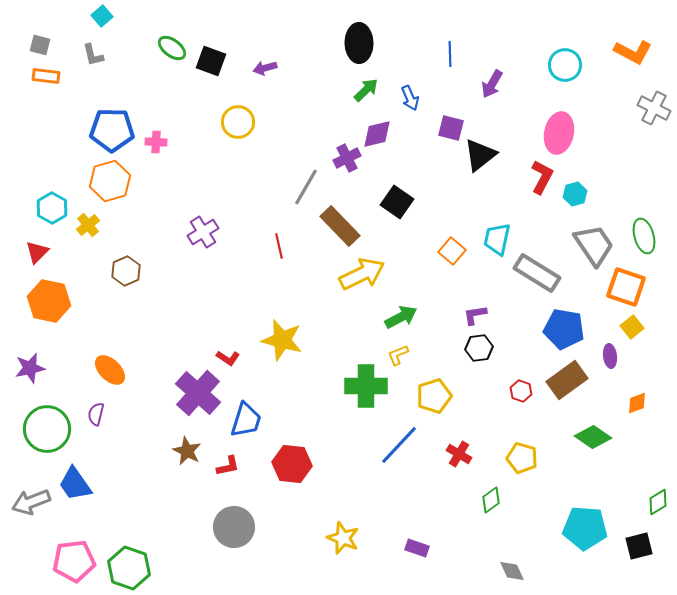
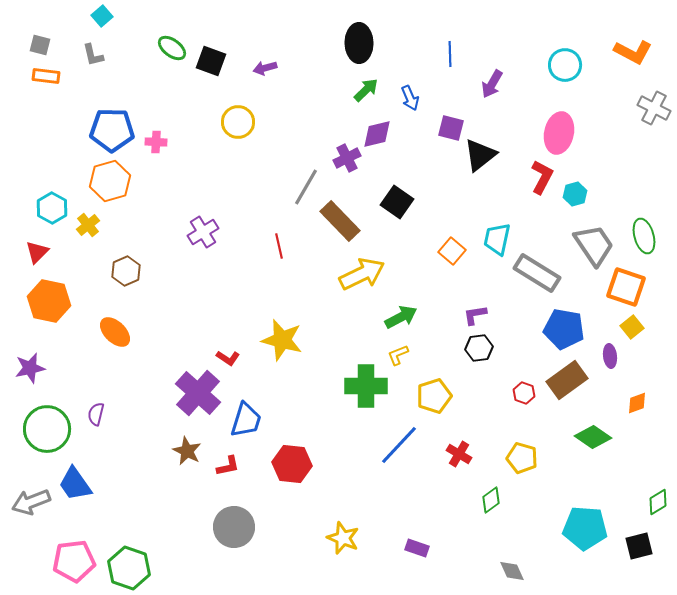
brown rectangle at (340, 226): moved 5 px up
orange ellipse at (110, 370): moved 5 px right, 38 px up
red hexagon at (521, 391): moved 3 px right, 2 px down
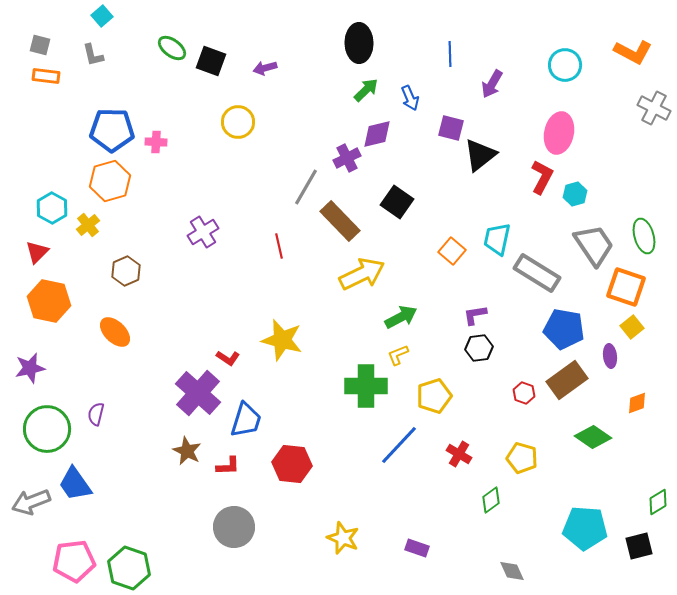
red L-shape at (228, 466): rotated 10 degrees clockwise
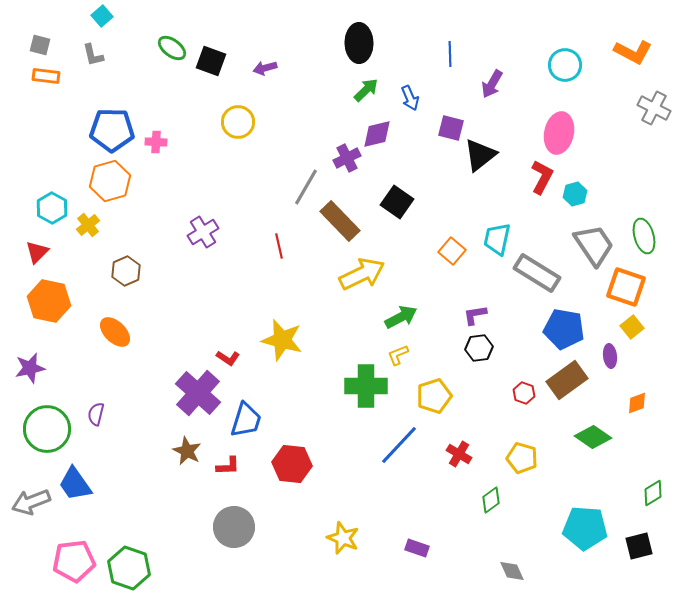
green diamond at (658, 502): moved 5 px left, 9 px up
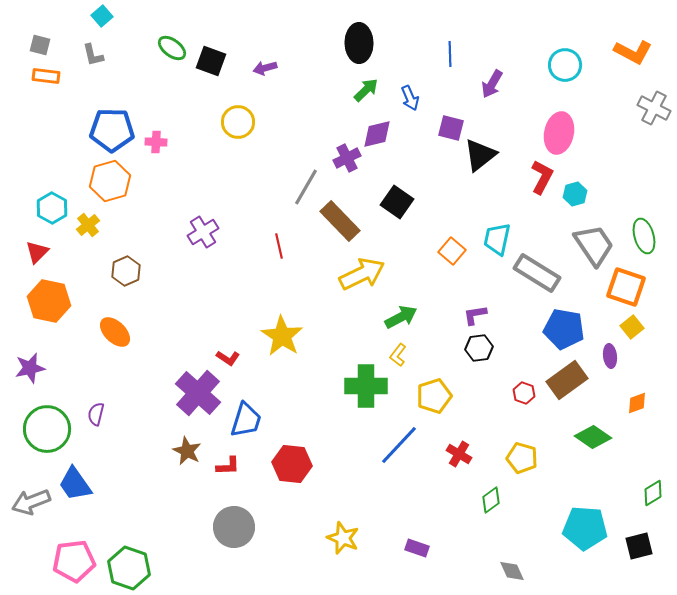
yellow star at (282, 340): moved 4 px up; rotated 18 degrees clockwise
yellow L-shape at (398, 355): rotated 30 degrees counterclockwise
